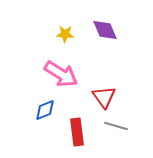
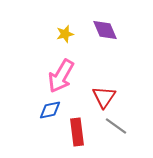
yellow star: rotated 18 degrees counterclockwise
pink arrow: moved 2 px down; rotated 88 degrees clockwise
red triangle: rotated 10 degrees clockwise
blue diamond: moved 5 px right; rotated 10 degrees clockwise
gray line: rotated 20 degrees clockwise
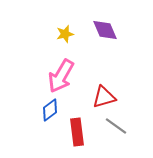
red triangle: rotated 40 degrees clockwise
blue diamond: rotated 25 degrees counterclockwise
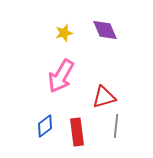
yellow star: moved 1 px left, 1 px up
blue diamond: moved 5 px left, 16 px down
gray line: rotated 60 degrees clockwise
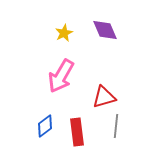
yellow star: rotated 12 degrees counterclockwise
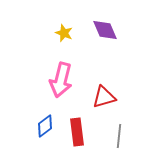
yellow star: rotated 24 degrees counterclockwise
pink arrow: moved 4 px down; rotated 16 degrees counterclockwise
gray line: moved 3 px right, 10 px down
